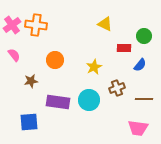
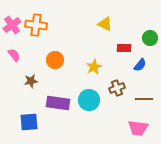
green circle: moved 6 px right, 2 px down
purple rectangle: moved 1 px down
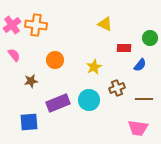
purple rectangle: rotated 30 degrees counterclockwise
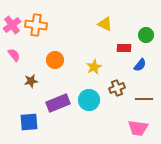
green circle: moved 4 px left, 3 px up
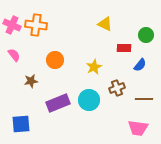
pink cross: rotated 30 degrees counterclockwise
blue square: moved 8 px left, 2 px down
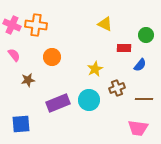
orange circle: moved 3 px left, 3 px up
yellow star: moved 1 px right, 2 px down
brown star: moved 3 px left, 1 px up
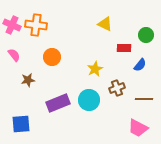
pink trapezoid: rotated 20 degrees clockwise
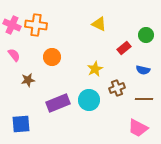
yellow triangle: moved 6 px left
red rectangle: rotated 40 degrees counterclockwise
blue semicircle: moved 3 px right, 5 px down; rotated 64 degrees clockwise
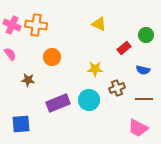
pink semicircle: moved 4 px left, 1 px up
yellow star: rotated 28 degrees clockwise
brown star: rotated 16 degrees clockwise
